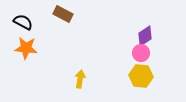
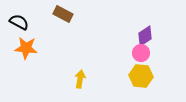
black semicircle: moved 4 px left
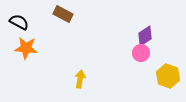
yellow hexagon: moved 27 px right; rotated 15 degrees clockwise
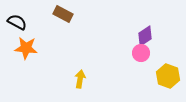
black semicircle: moved 2 px left
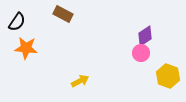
black semicircle: rotated 96 degrees clockwise
yellow arrow: moved 2 px down; rotated 54 degrees clockwise
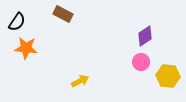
pink circle: moved 9 px down
yellow hexagon: rotated 15 degrees counterclockwise
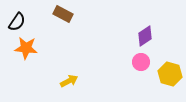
yellow hexagon: moved 2 px right, 2 px up; rotated 10 degrees clockwise
yellow arrow: moved 11 px left
